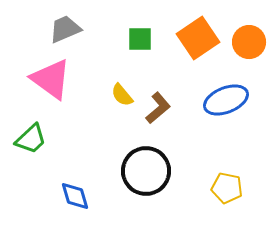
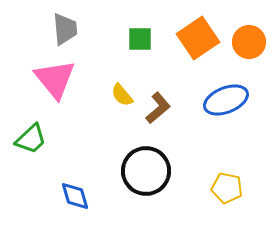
gray trapezoid: rotated 108 degrees clockwise
pink triangle: moved 4 px right; rotated 15 degrees clockwise
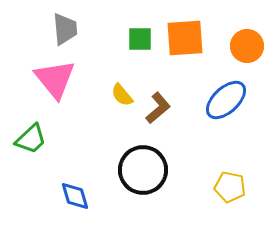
orange square: moved 13 px left; rotated 30 degrees clockwise
orange circle: moved 2 px left, 4 px down
blue ellipse: rotated 21 degrees counterclockwise
black circle: moved 3 px left, 1 px up
yellow pentagon: moved 3 px right, 1 px up
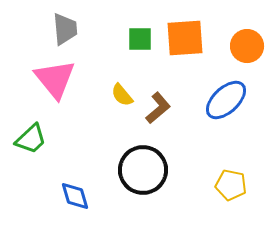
yellow pentagon: moved 1 px right, 2 px up
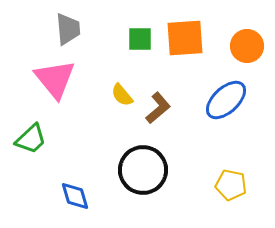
gray trapezoid: moved 3 px right
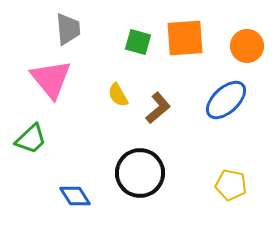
green square: moved 2 px left, 3 px down; rotated 16 degrees clockwise
pink triangle: moved 4 px left
yellow semicircle: moved 4 px left; rotated 10 degrees clockwise
black circle: moved 3 px left, 3 px down
blue diamond: rotated 16 degrees counterclockwise
